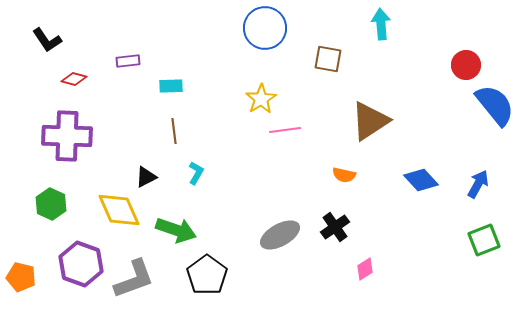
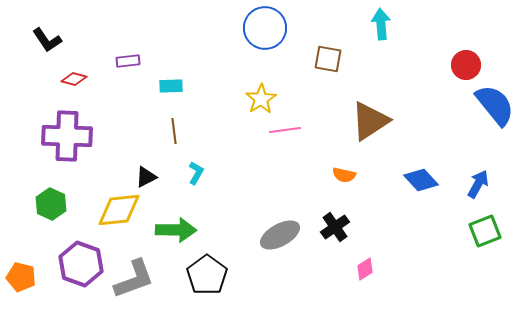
yellow diamond: rotated 72 degrees counterclockwise
green arrow: rotated 18 degrees counterclockwise
green square: moved 1 px right, 9 px up
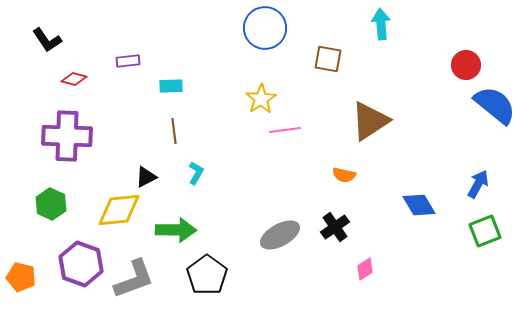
blue semicircle: rotated 12 degrees counterclockwise
blue diamond: moved 2 px left, 25 px down; rotated 12 degrees clockwise
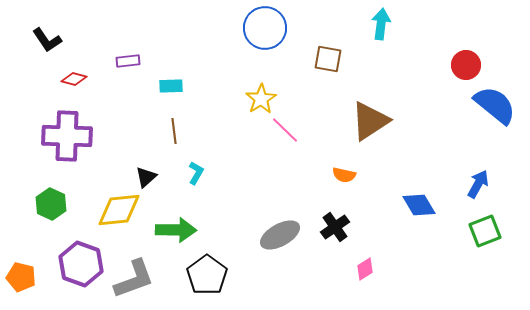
cyan arrow: rotated 12 degrees clockwise
pink line: rotated 52 degrees clockwise
black triangle: rotated 15 degrees counterclockwise
